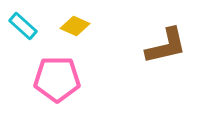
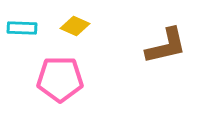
cyan rectangle: moved 1 px left, 2 px down; rotated 40 degrees counterclockwise
pink pentagon: moved 3 px right
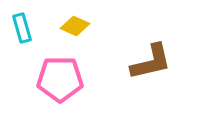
cyan rectangle: rotated 72 degrees clockwise
brown L-shape: moved 15 px left, 16 px down
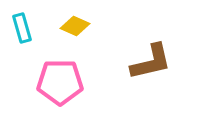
pink pentagon: moved 3 px down
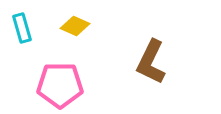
brown L-shape: rotated 129 degrees clockwise
pink pentagon: moved 3 px down
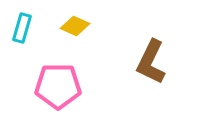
cyan rectangle: rotated 32 degrees clockwise
pink pentagon: moved 2 px left, 1 px down
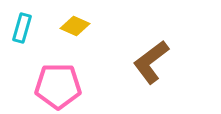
brown L-shape: rotated 27 degrees clockwise
